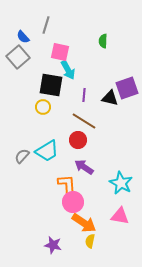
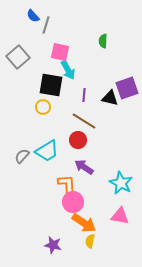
blue semicircle: moved 10 px right, 21 px up
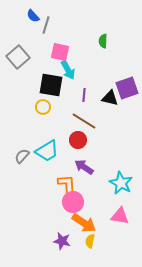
purple star: moved 9 px right, 4 px up
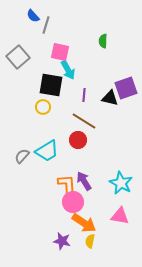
purple square: moved 1 px left
purple arrow: moved 14 px down; rotated 24 degrees clockwise
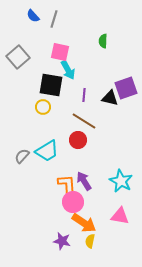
gray line: moved 8 px right, 6 px up
cyan star: moved 2 px up
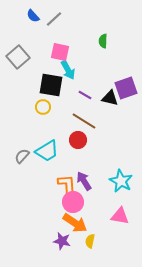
gray line: rotated 30 degrees clockwise
purple line: moved 1 px right; rotated 64 degrees counterclockwise
orange arrow: moved 9 px left
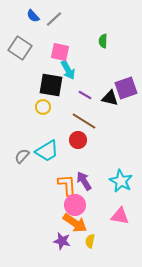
gray square: moved 2 px right, 9 px up; rotated 15 degrees counterclockwise
pink circle: moved 2 px right, 3 px down
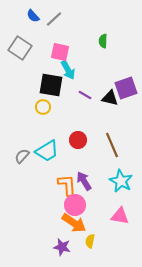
brown line: moved 28 px right, 24 px down; rotated 35 degrees clockwise
orange arrow: moved 1 px left
purple star: moved 6 px down
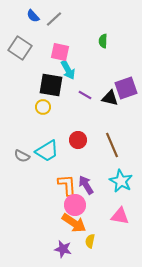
gray semicircle: rotated 105 degrees counterclockwise
purple arrow: moved 2 px right, 4 px down
purple star: moved 1 px right, 2 px down
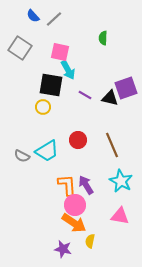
green semicircle: moved 3 px up
